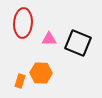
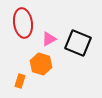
red ellipse: rotated 12 degrees counterclockwise
pink triangle: rotated 28 degrees counterclockwise
orange hexagon: moved 9 px up; rotated 15 degrees clockwise
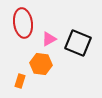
orange hexagon: rotated 10 degrees counterclockwise
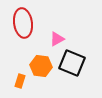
pink triangle: moved 8 px right
black square: moved 6 px left, 20 px down
orange hexagon: moved 2 px down
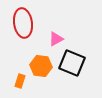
pink triangle: moved 1 px left
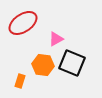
red ellipse: rotated 64 degrees clockwise
orange hexagon: moved 2 px right, 1 px up
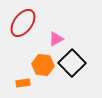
red ellipse: rotated 20 degrees counterclockwise
black square: rotated 24 degrees clockwise
orange rectangle: moved 3 px right, 2 px down; rotated 64 degrees clockwise
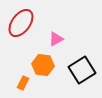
red ellipse: moved 2 px left
black square: moved 10 px right, 7 px down; rotated 12 degrees clockwise
orange rectangle: rotated 56 degrees counterclockwise
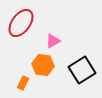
pink triangle: moved 3 px left, 2 px down
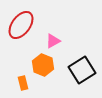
red ellipse: moved 2 px down
orange hexagon: rotated 15 degrees clockwise
orange rectangle: rotated 40 degrees counterclockwise
